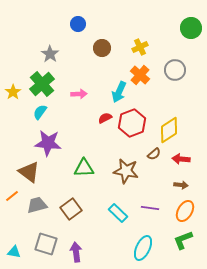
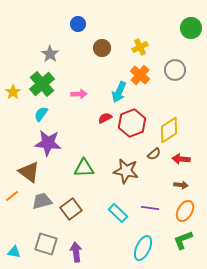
cyan semicircle: moved 1 px right, 2 px down
gray trapezoid: moved 5 px right, 4 px up
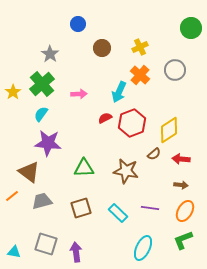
brown square: moved 10 px right, 1 px up; rotated 20 degrees clockwise
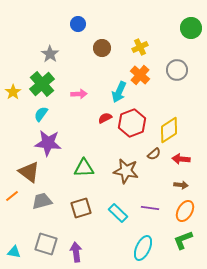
gray circle: moved 2 px right
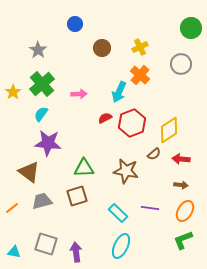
blue circle: moved 3 px left
gray star: moved 12 px left, 4 px up
gray circle: moved 4 px right, 6 px up
orange line: moved 12 px down
brown square: moved 4 px left, 12 px up
cyan ellipse: moved 22 px left, 2 px up
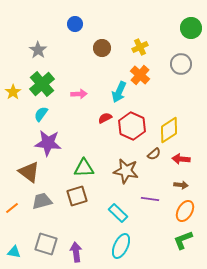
red hexagon: moved 3 px down; rotated 16 degrees counterclockwise
purple line: moved 9 px up
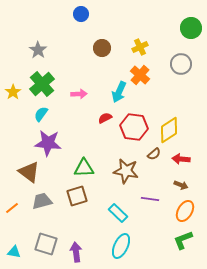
blue circle: moved 6 px right, 10 px up
red hexagon: moved 2 px right, 1 px down; rotated 16 degrees counterclockwise
brown arrow: rotated 16 degrees clockwise
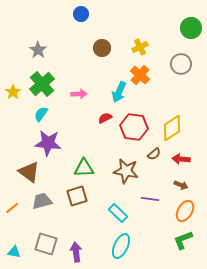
yellow diamond: moved 3 px right, 2 px up
